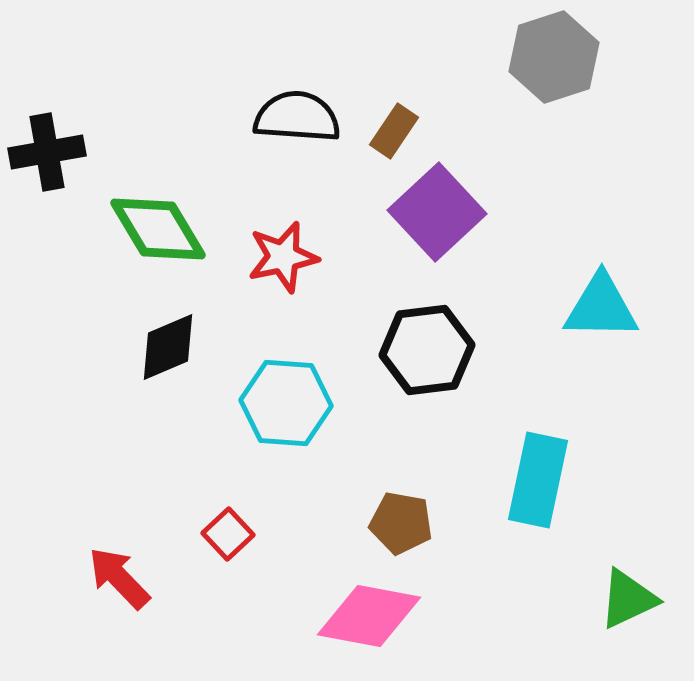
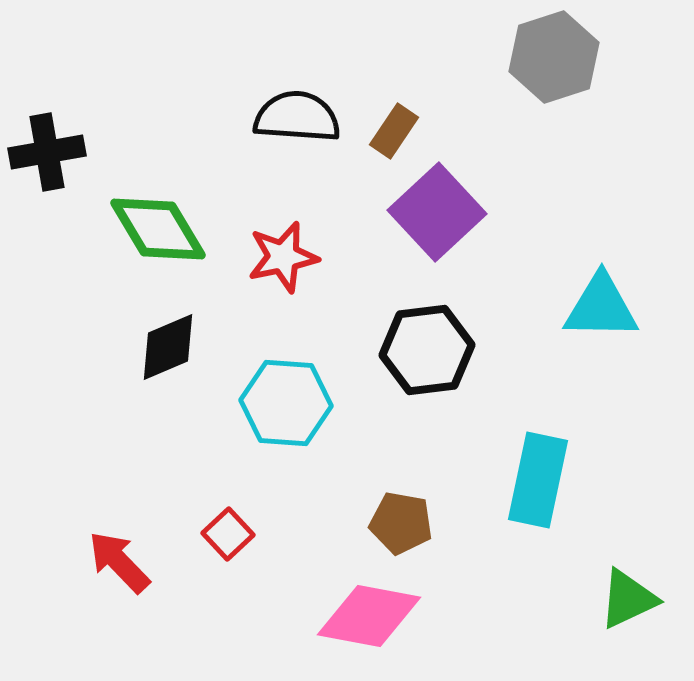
red arrow: moved 16 px up
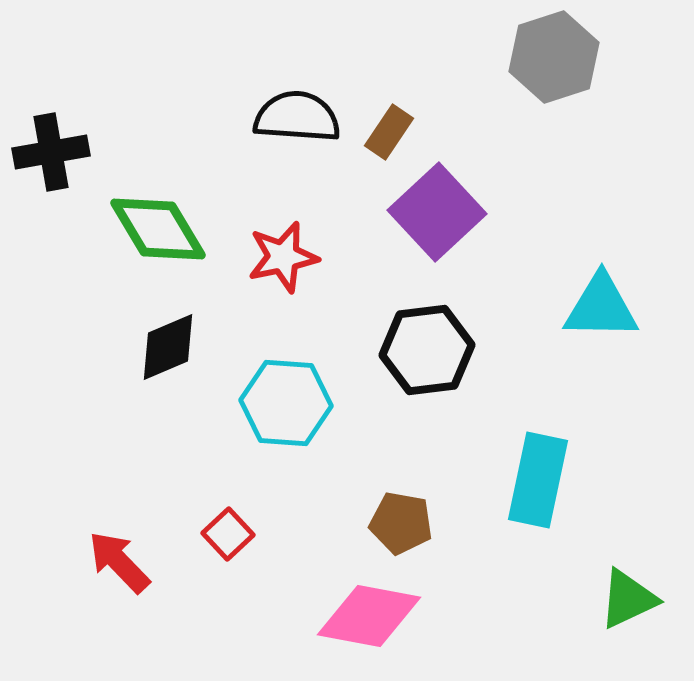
brown rectangle: moved 5 px left, 1 px down
black cross: moved 4 px right
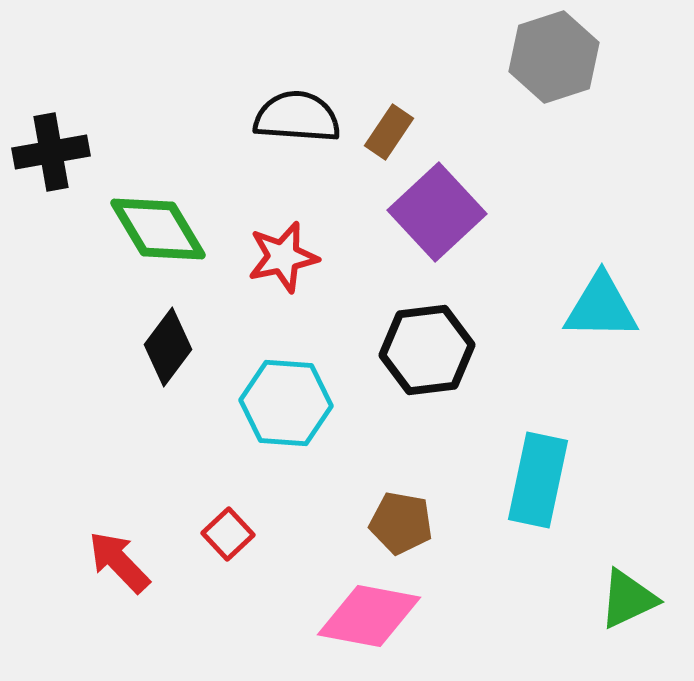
black diamond: rotated 30 degrees counterclockwise
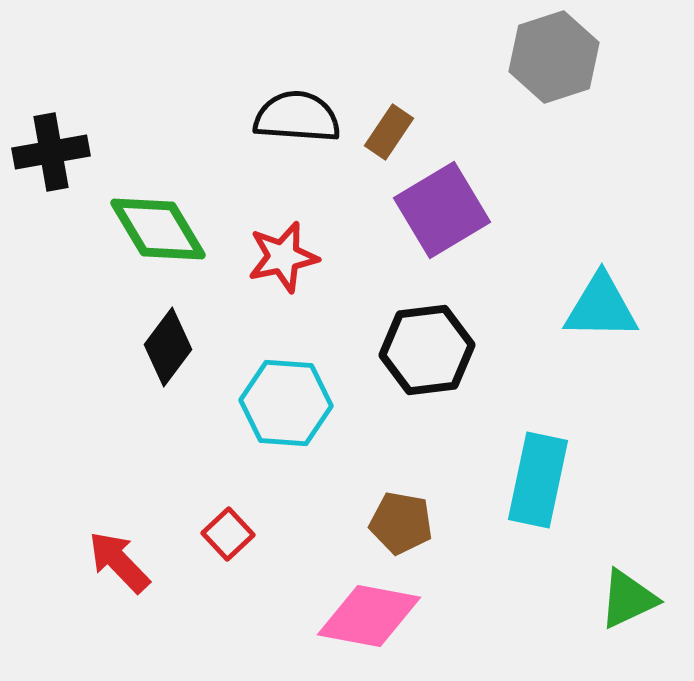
purple square: moved 5 px right, 2 px up; rotated 12 degrees clockwise
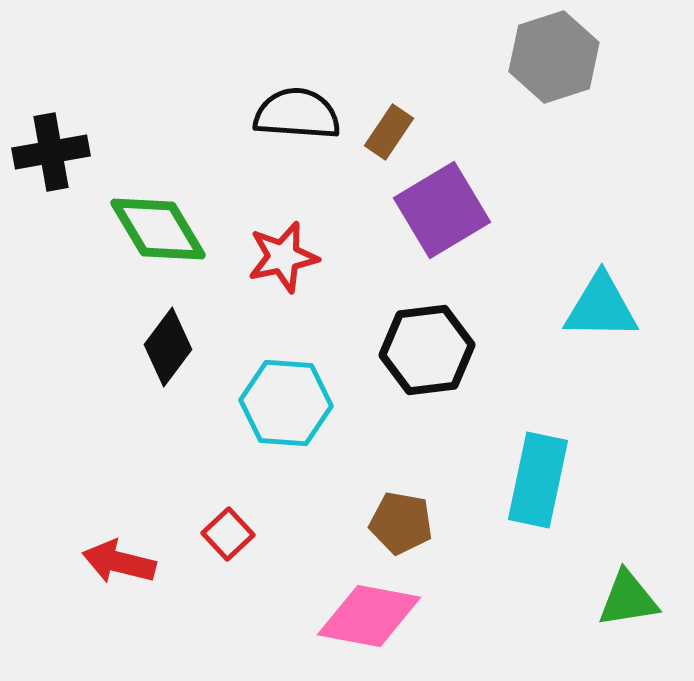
black semicircle: moved 3 px up
red arrow: rotated 32 degrees counterclockwise
green triangle: rotated 16 degrees clockwise
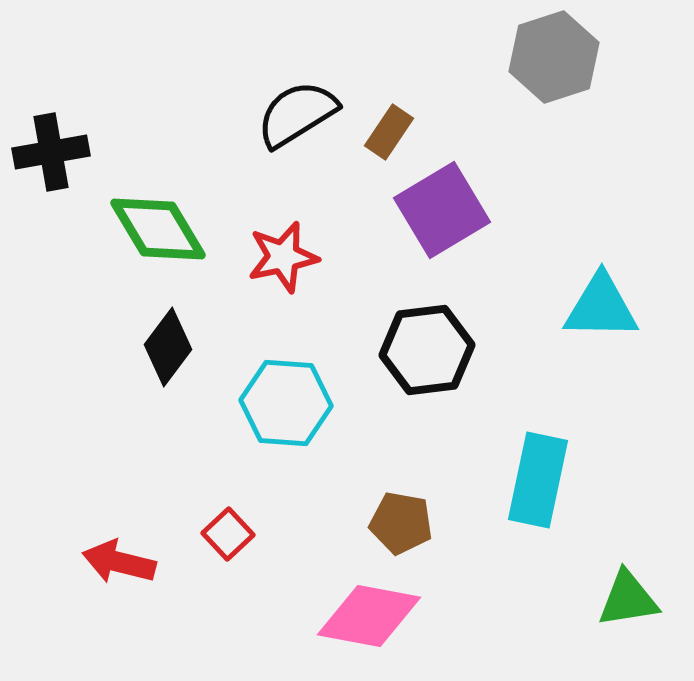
black semicircle: rotated 36 degrees counterclockwise
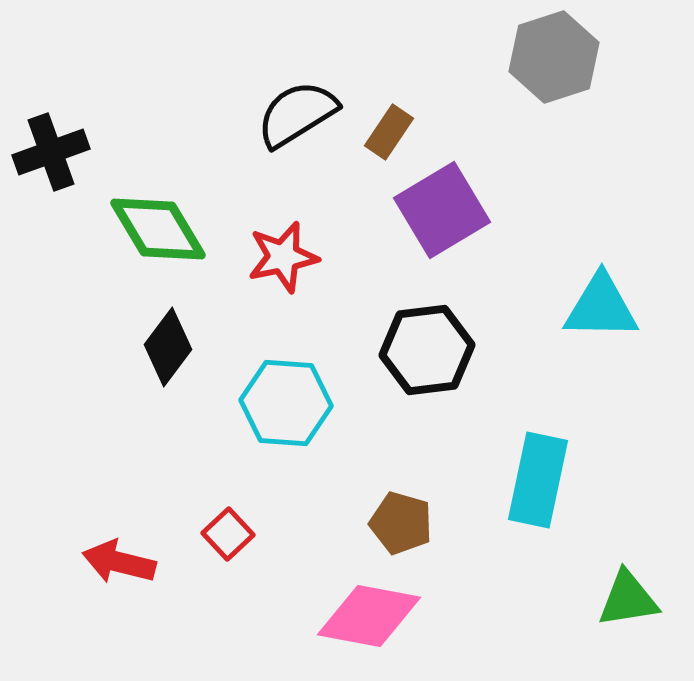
black cross: rotated 10 degrees counterclockwise
brown pentagon: rotated 6 degrees clockwise
